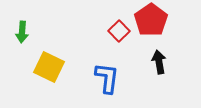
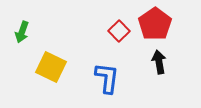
red pentagon: moved 4 px right, 4 px down
green arrow: rotated 15 degrees clockwise
yellow square: moved 2 px right
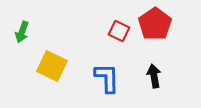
red square: rotated 20 degrees counterclockwise
black arrow: moved 5 px left, 14 px down
yellow square: moved 1 px right, 1 px up
blue L-shape: rotated 8 degrees counterclockwise
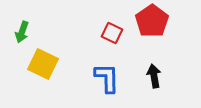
red pentagon: moved 3 px left, 3 px up
red square: moved 7 px left, 2 px down
yellow square: moved 9 px left, 2 px up
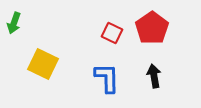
red pentagon: moved 7 px down
green arrow: moved 8 px left, 9 px up
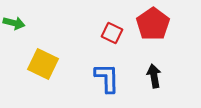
green arrow: rotated 95 degrees counterclockwise
red pentagon: moved 1 px right, 4 px up
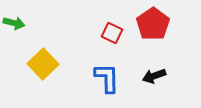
yellow square: rotated 20 degrees clockwise
black arrow: rotated 100 degrees counterclockwise
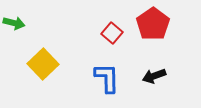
red square: rotated 15 degrees clockwise
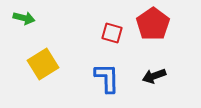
green arrow: moved 10 px right, 5 px up
red square: rotated 25 degrees counterclockwise
yellow square: rotated 12 degrees clockwise
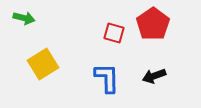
red square: moved 2 px right
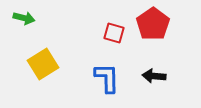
black arrow: rotated 25 degrees clockwise
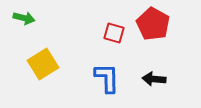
red pentagon: rotated 8 degrees counterclockwise
black arrow: moved 3 px down
